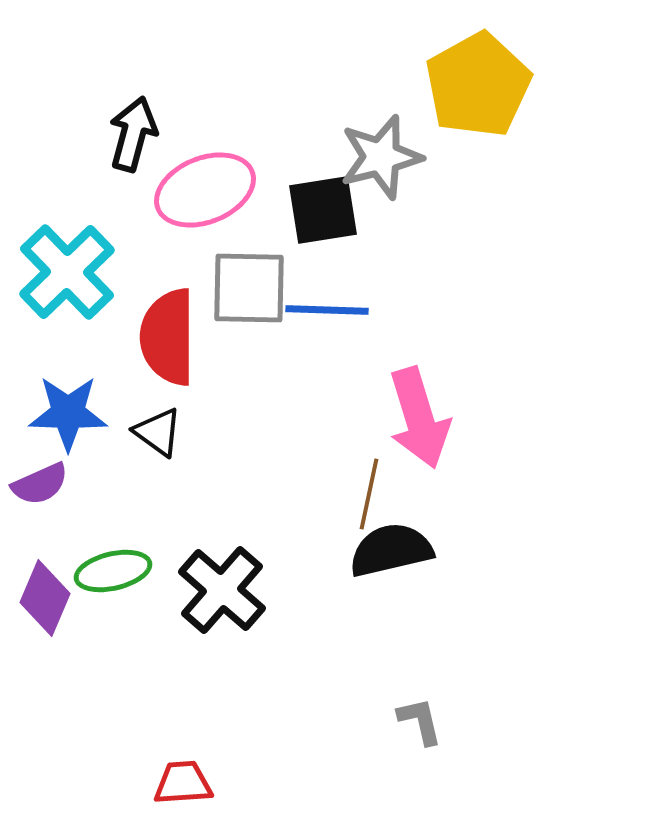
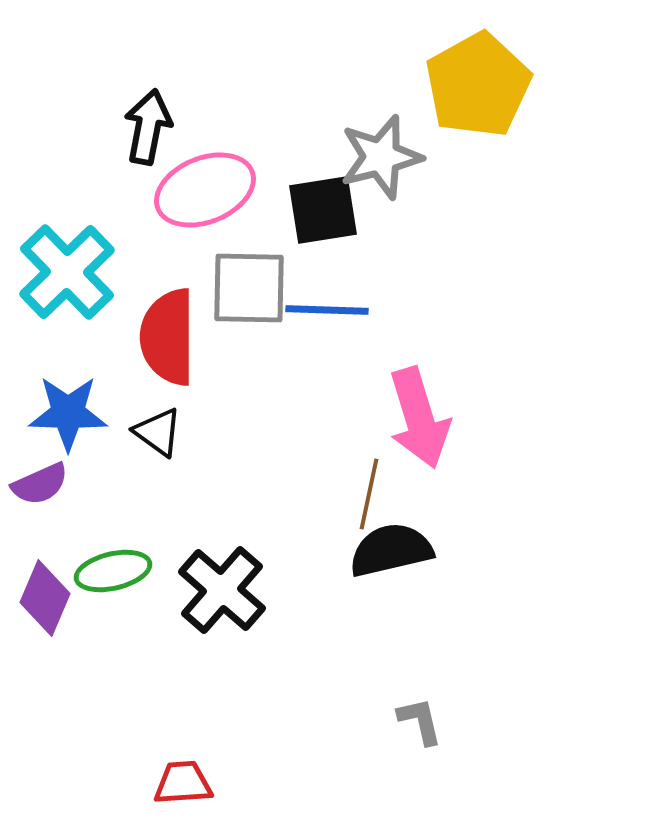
black arrow: moved 15 px right, 7 px up; rotated 4 degrees counterclockwise
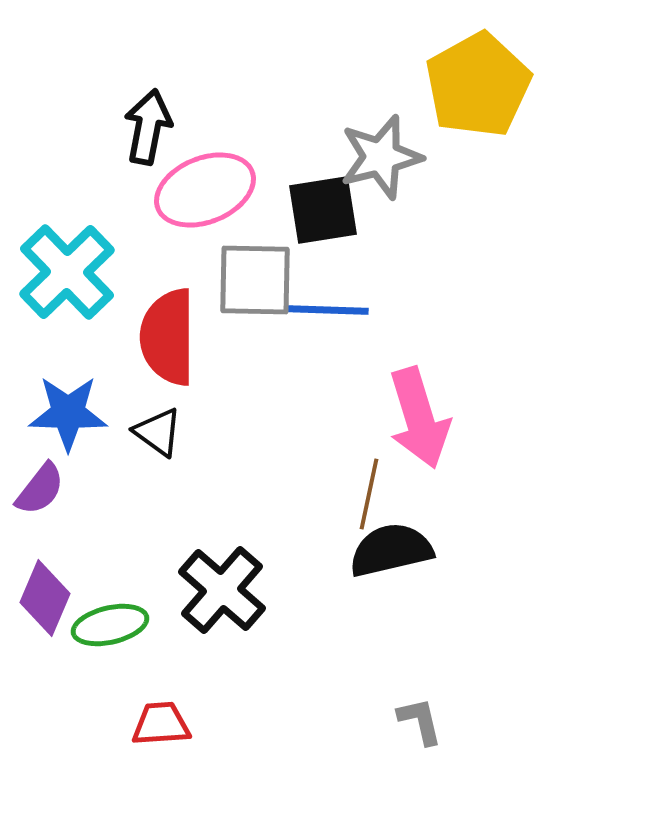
gray square: moved 6 px right, 8 px up
purple semicircle: moved 5 px down; rotated 28 degrees counterclockwise
green ellipse: moved 3 px left, 54 px down
red trapezoid: moved 22 px left, 59 px up
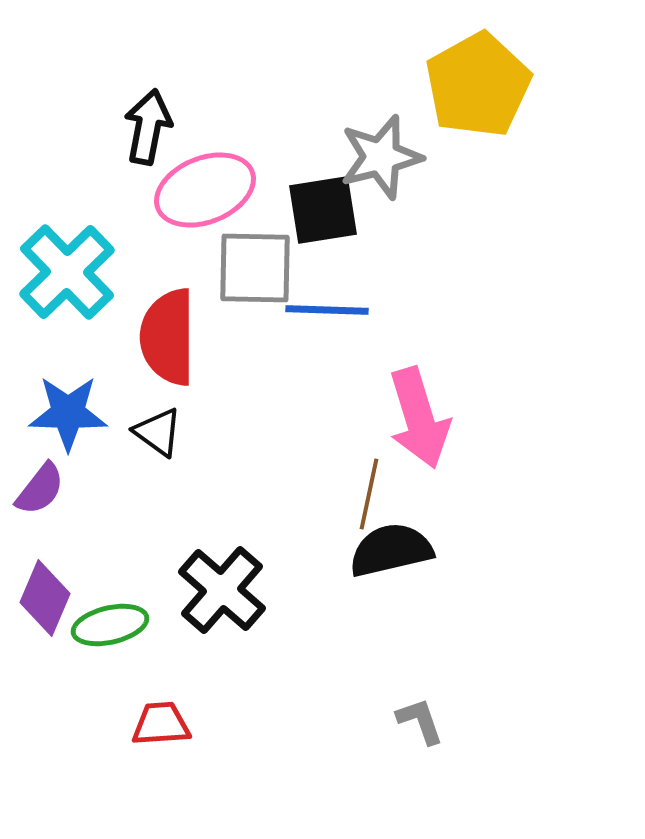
gray square: moved 12 px up
gray L-shape: rotated 6 degrees counterclockwise
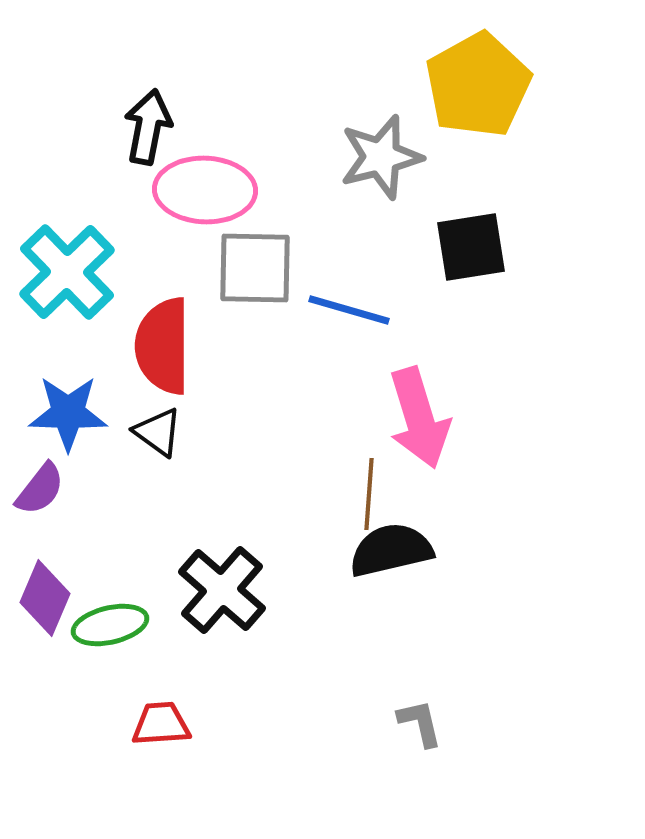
pink ellipse: rotated 24 degrees clockwise
black square: moved 148 px right, 37 px down
blue line: moved 22 px right; rotated 14 degrees clockwise
red semicircle: moved 5 px left, 9 px down
brown line: rotated 8 degrees counterclockwise
gray L-shape: moved 2 px down; rotated 6 degrees clockwise
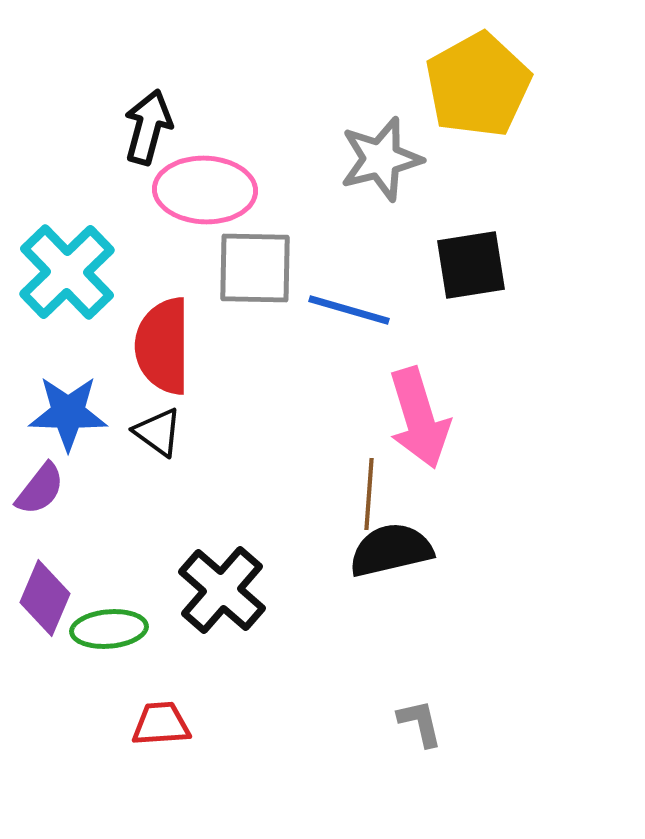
black arrow: rotated 4 degrees clockwise
gray star: moved 2 px down
black square: moved 18 px down
green ellipse: moved 1 px left, 4 px down; rotated 8 degrees clockwise
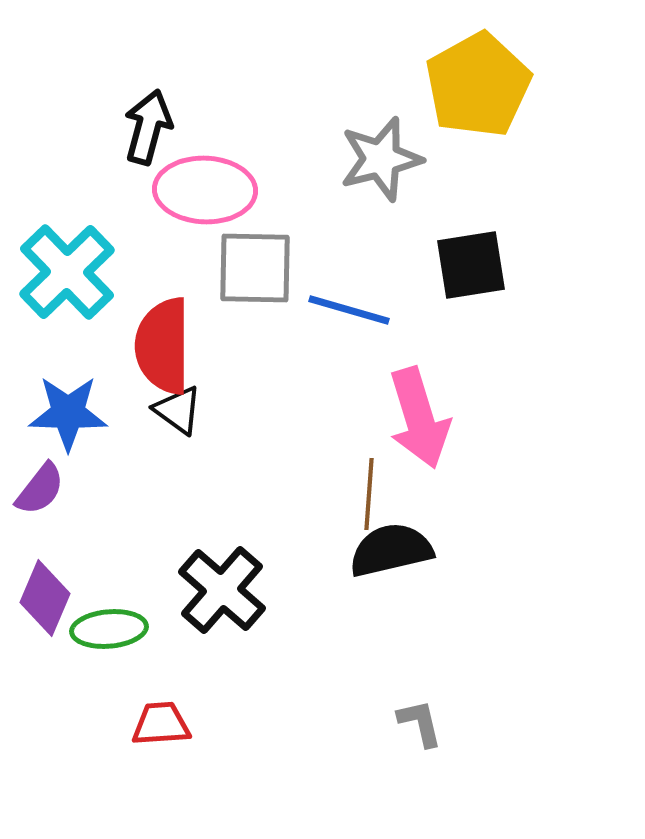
black triangle: moved 20 px right, 22 px up
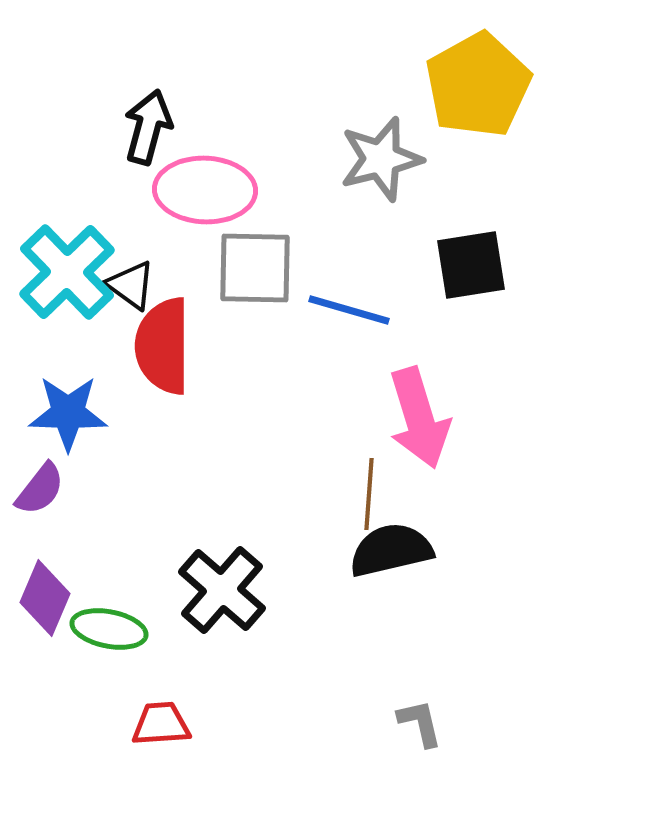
black triangle: moved 47 px left, 125 px up
green ellipse: rotated 16 degrees clockwise
